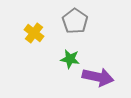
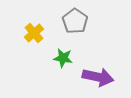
yellow cross: rotated 12 degrees clockwise
green star: moved 7 px left, 1 px up
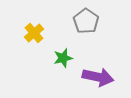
gray pentagon: moved 11 px right
green star: rotated 24 degrees counterclockwise
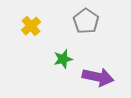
yellow cross: moved 3 px left, 7 px up
green star: moved 1 px down
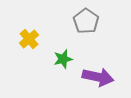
yellow cross: moved 2 px left, 13 px down
